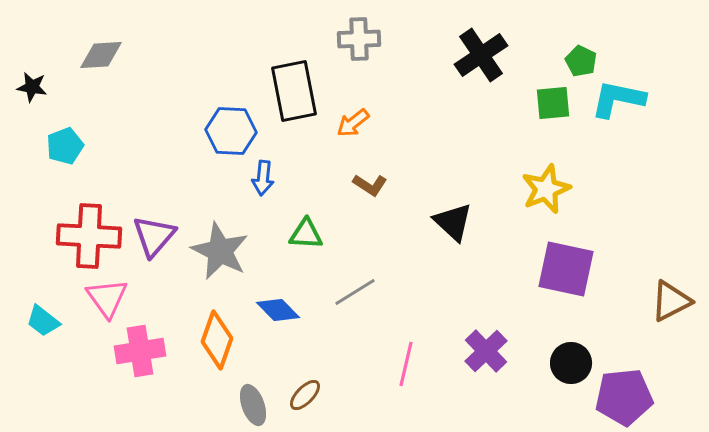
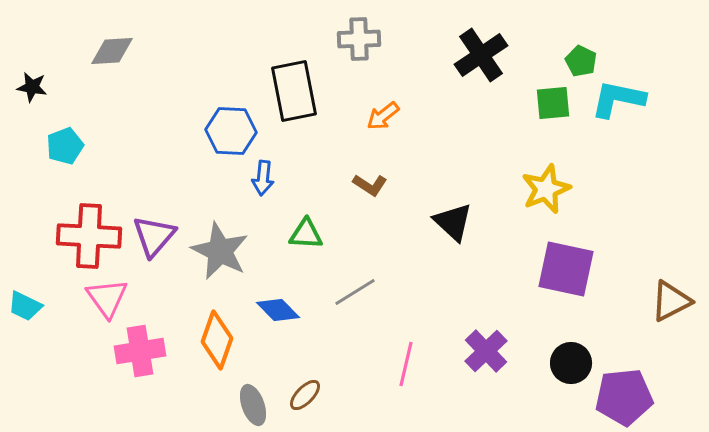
gray diamond: moved 11 px right, 4 px up
orange arrow: moved 30 px right, 7 px up
cyan trapezoid: moved 18 px left, 15 px up; rotated 12 degrees counterclockwise
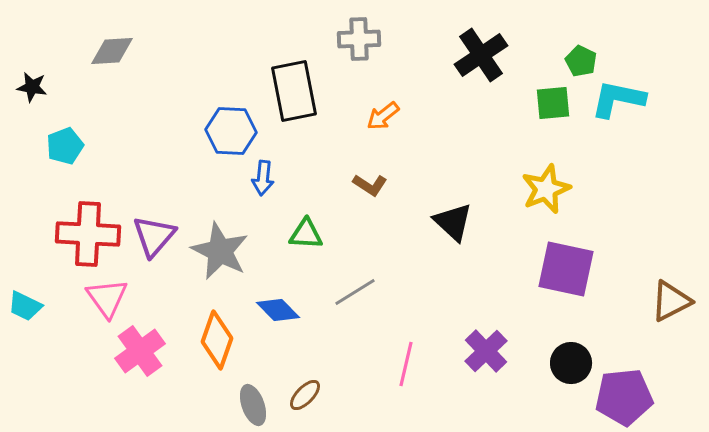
red cross: moved 1 px left, 2 px up
pink cross: rotated 27 degrees counterclockwise
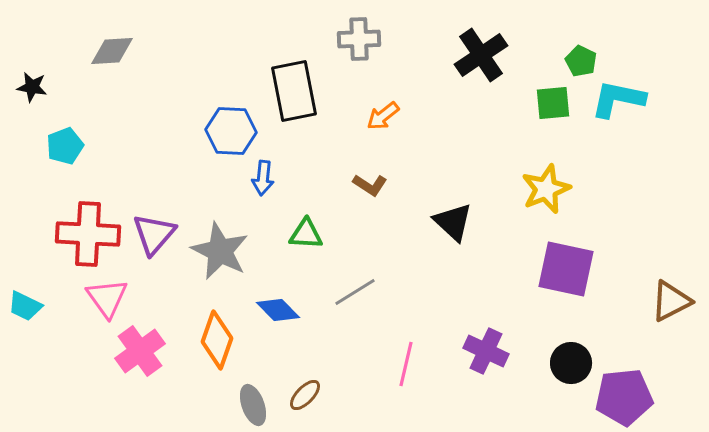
purple triangle: moved 2 px up
purple cross: rotated 21 degrees counterclockwise
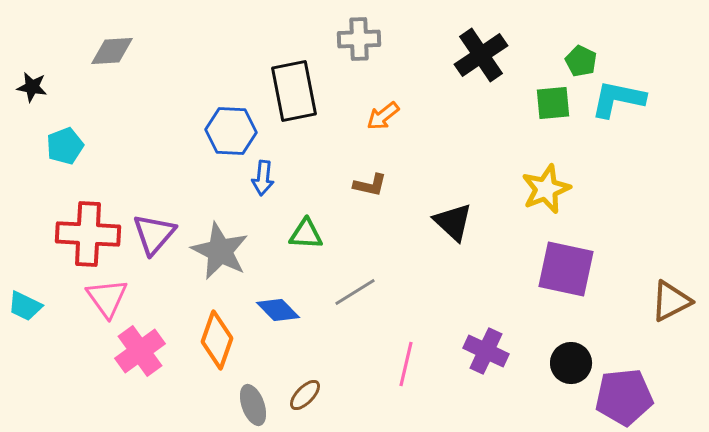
brown L-shape: rotated 20 degrees counterclockwise
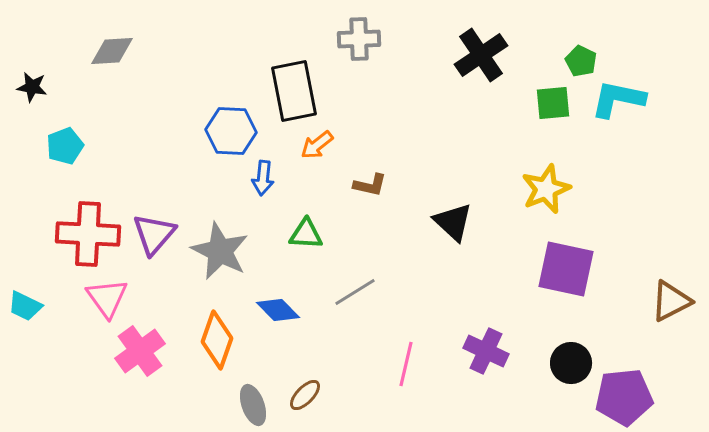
orange arrow: moved 66 px left, 29 px down
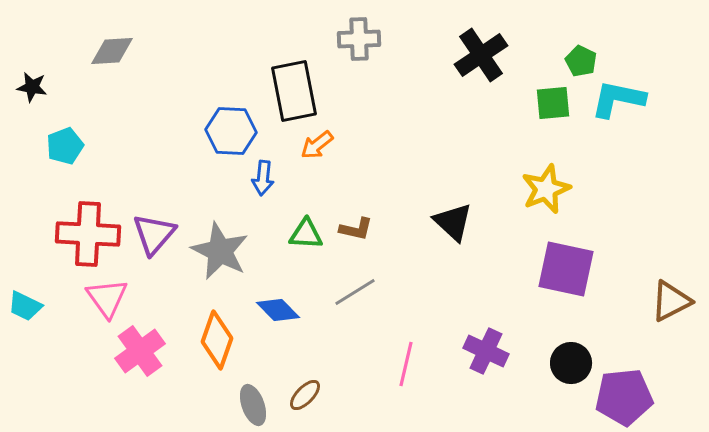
brown L-shape: moved 14 px left, 44 px down
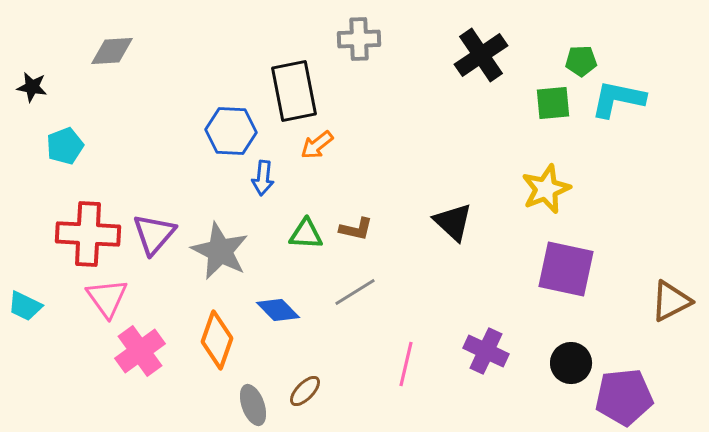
green pentagon: rotated 28 degrees counterclockwise
brown ellipse: moved 4 px up
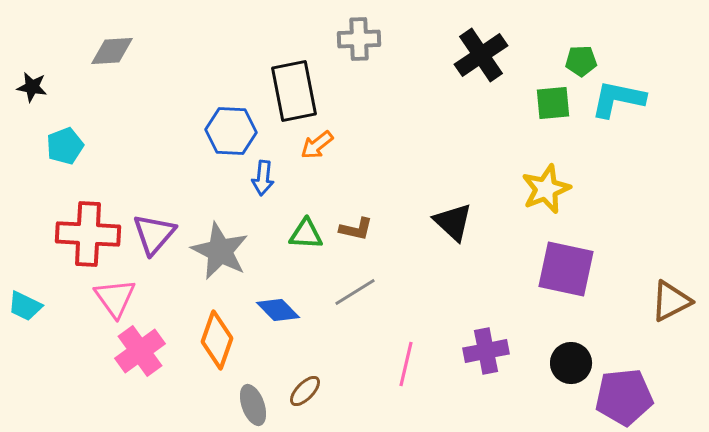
pink triangle: moved 8 px right
purple cross: rotated 36 degrees counterclockwise
